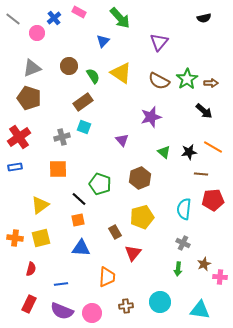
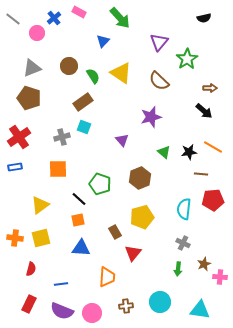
green star at (187, 79): moved 20 px up
brown semicircle at (159, 81): rotated 15 degrees clockwise
brown arrow at (211, 83): moved 1 px left, 5 px down
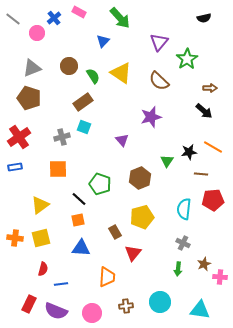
green triangle at (164, 152): moved 3 px right, 9 px down; rotated 24 degrees clockwise
red semicircle at (31, 269): moved 12 px right
purple semicircle at (62, 311): moved 6 px left
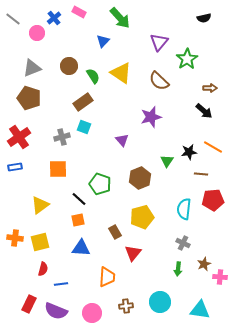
yellow square at (41, 238): moved 1 px left, 4 px down
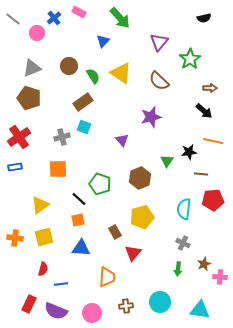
green star at (187, 59): moved 3 px right
orange line at (213, 147): moved 6 px up; rotated 18 degrees counterclockwise
yellow square at (40, 242): moved 4 px right, 5 px up
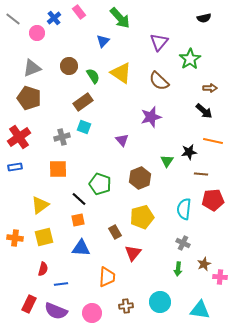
pink rectangle at (79, 12): rotated 24 degrees clockwise
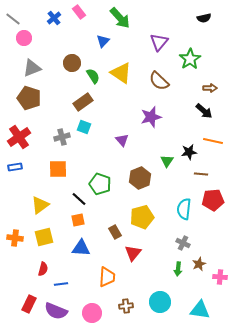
pink circle at (37, 33): moved 13 px left, 5 px down
brown circle at (69, 66): moved 3 px right, 3 px up
brown star at (204, 264): moved 5 px left
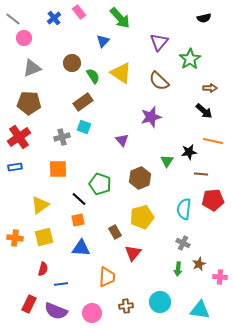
brown pentagon at (29, 98): moved 5 px down; rotated 15 degrees counterclockwise
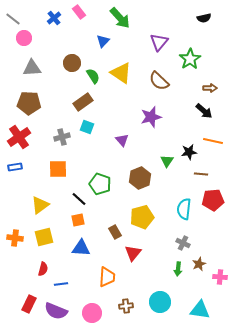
gray triangle at (32, 68): rotated 18 degrees clockwise
cyan square at (84, 127): moved 3 px right
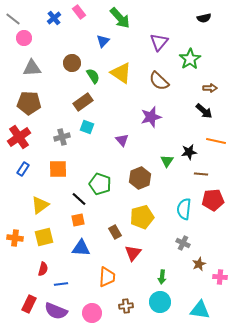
orange line at (213, 141): moved 3 px right
blue rectangle at (15, 167): moved 8 px right, 2 px down; rotated 48 degrees counterclockwise
green arrow at (178, 269): moved 16 px left, 8 px down
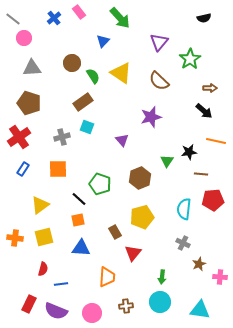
brown pentagon at (29, 103): rotated 15 degrees clockwise
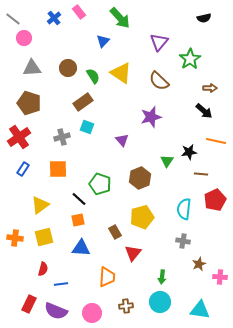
brown circle at (72, 63): moved 4 px left, 5 px down
red pentagon at (213, 200): moved 2 px right; rotated 20 degrees counterclockwise
gray cross at (183, 243): moved 2 px up; rotated 16 degrees counterclockwise
